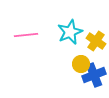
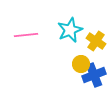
cyan star: moved 2 px up
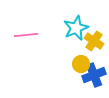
cyan star: moved 6 px right, 2 px up
yellow cross: moved 2 px left
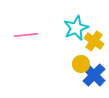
blue cross: rotated 25 degrees counterclockwise
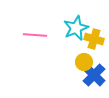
pink line: moved 9 px right; rotated 10 degrees clockwise
yellow cross: moved 2 px up; rotated 18 degrees counterclockwise
yellow circle: moved 3 px right, 2 px up
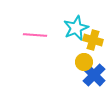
yellow cross: moved 1 px left, 1 px down
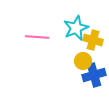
pink line: moved 2 px right, 2 px down
yellow circle: moved 1 px left, 1 px up
blue cross: rotated 30 degrees clockwise
